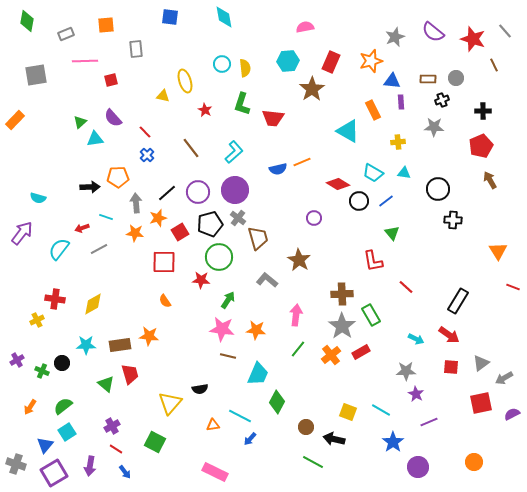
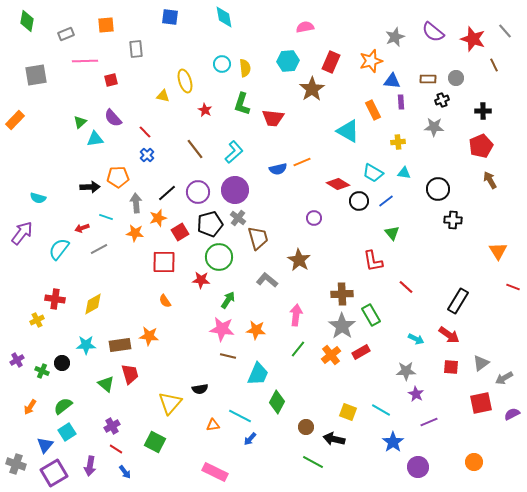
brown line at (191, 148): moved 4 px right, 1 px down
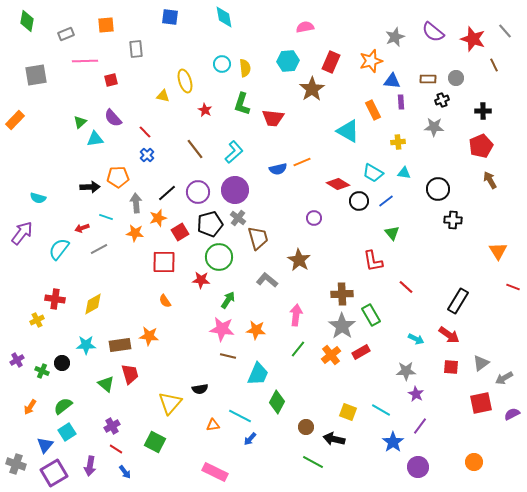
purple line at (429, 422): moved 9 px left, 4 px down; rotated 30 degrees counterclockwise
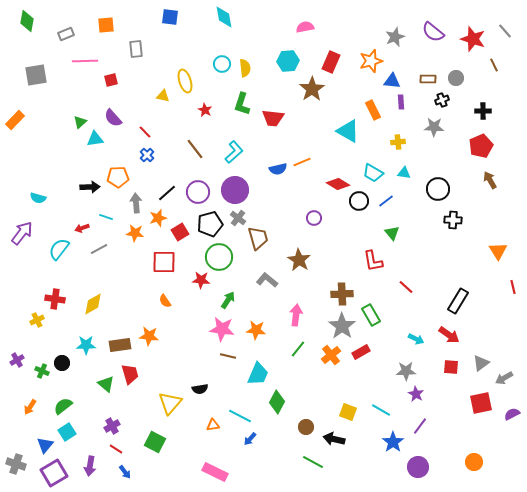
red line at (513, 287): rotated 56 degrees clockwise
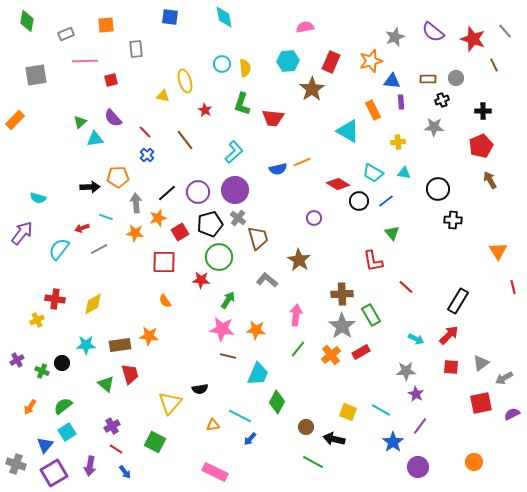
brown line at (195, 149): moved 10 px left, 9 px up
red arrow at (449, 335): rotated 80 degrees counterclockwise
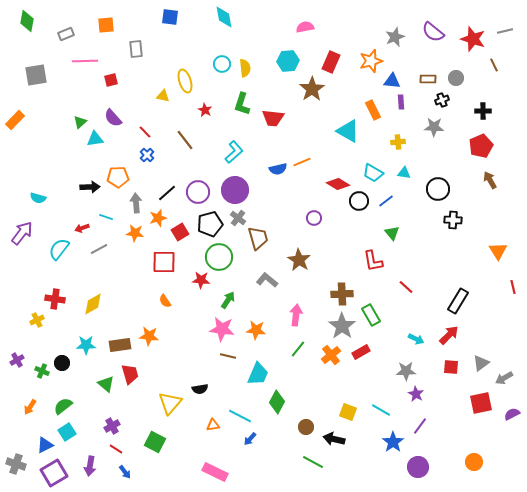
gray line at (505, 31): rotated 63 degrees counterclockwise
blue triangle at (45, 445): rotated 24 degrees clockwise
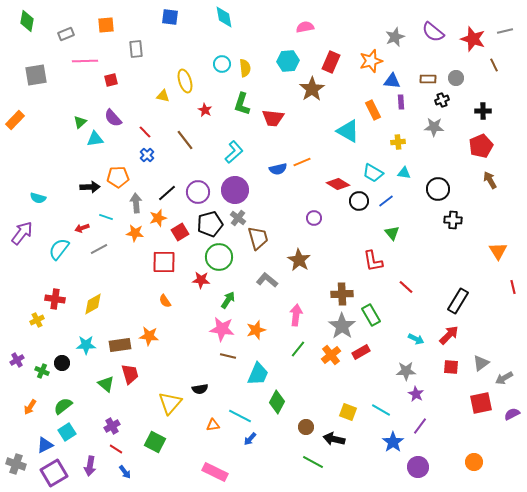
orange star at (256, 330): rotated 24 degrees counterclockwise
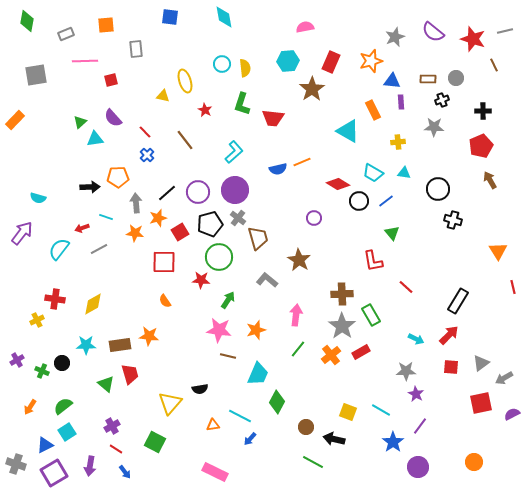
black cross at (453, 220): rotated 12 degrees clockwise
pink star at (222, 329): moved 3 px left, 1 px down
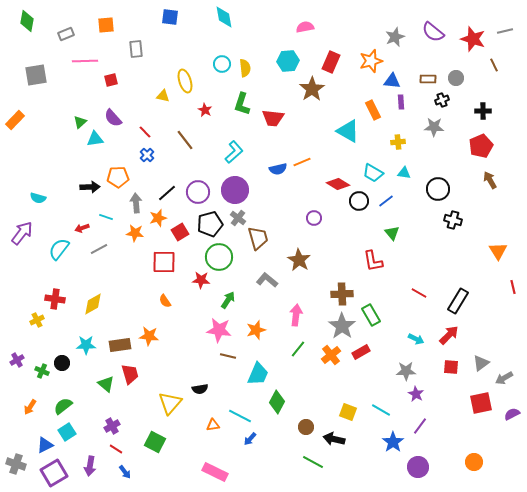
red line at (406, 287): moved 13 px right, 6 px down; rotated 14 degrees counterclockwise
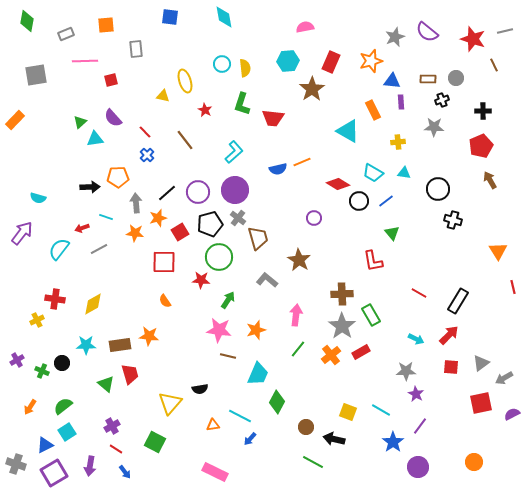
purple semicircle at (433, 32): moved 6 px left
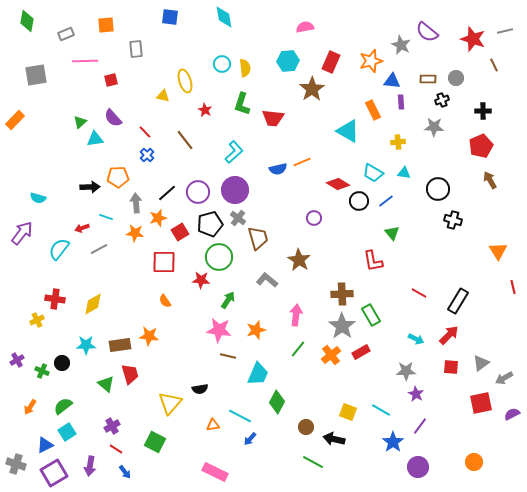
gray star at (395, 37): moved 6 px right, 8 px down; rotated 24 degrees counterclockwise
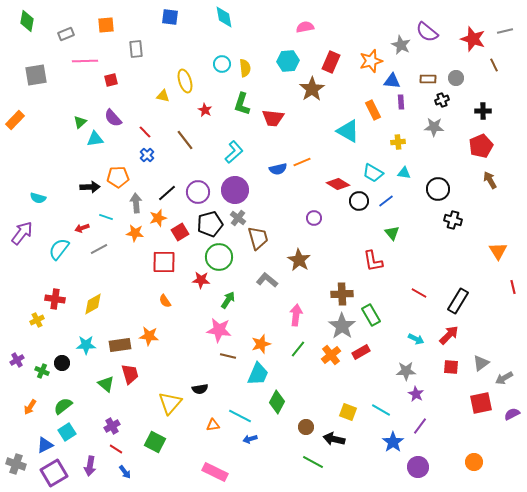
orange star at (256, 330): moved 5 px right, 14 px down
blue arrow at (250, 439): rotated 32 degrees clockwise
